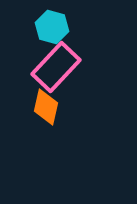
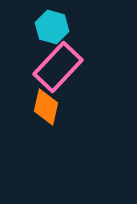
pink rectangle: moved 2 px right
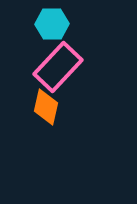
cyan hexagon: moved 3 px up; rotated 16 degrees counterclockwise
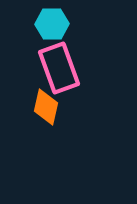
pink rectangle: moved 1 px right, 1 px down; rotated 63 degrees counterclockwise
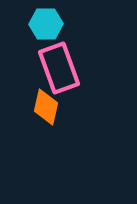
cyan hexagon: moved 6 px left
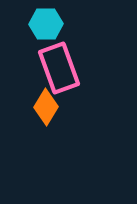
orange diamond: rotated 18 degrees clockwise
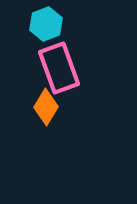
cyan hexagon: rotated 20 degrees counterclockwise
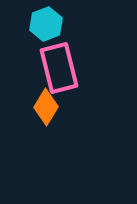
pink rectangle: rotated 6 degrees clockwise
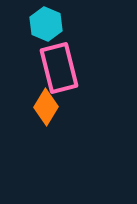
cyan hexagon: rotated 16 degrees counterclockwise
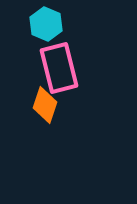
orange diamond: moved 1 px left, 2 px up; rotated 12 degrees counterclockwise
